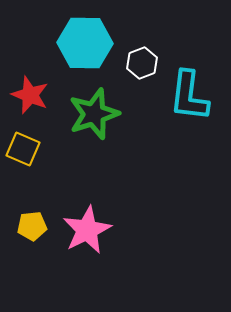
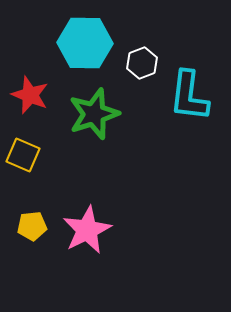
yellow square: moved 6 px down
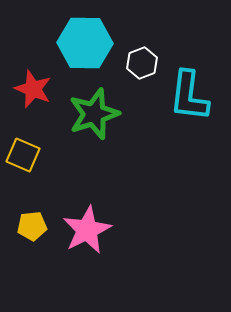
red star: moved 3 px right, 6 px up
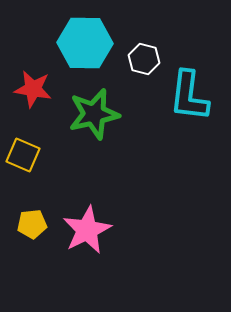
white hexagon: moved 2 px right, 4 px up; rotated 24 degrees counterclockwise
red star: rotated 12 degrees counterclockwise
green star: rotated 6 degrees clockwise
yellow pentagon: moved 2 px up
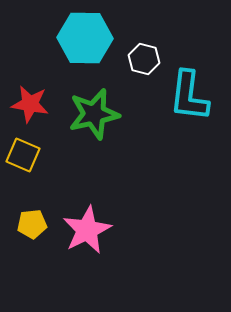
cyan hexagon: moved 5 px up
red star: moved 3 px left, 15 px down
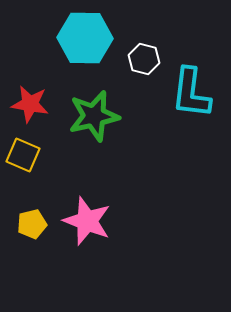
cyan L-shape: moved 2 px right, 3 px up
green star: moved 2 px down
yellow pentagon: rotated 8 degrees counterclockwise
pink star: moved 9 px up; rotated 24 degrees counterclockwise
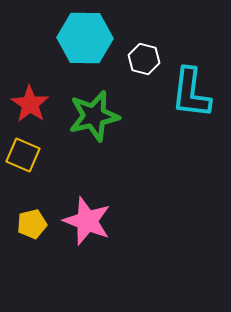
red star: rotated 24 degrees clockwise
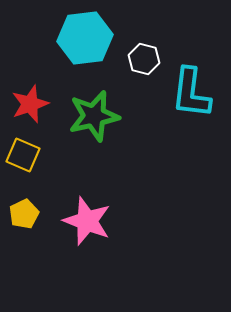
cyan hexagon: rotated 8 degrees counterclockwise
red star: rotated 18 degrees clockwise
yellow pentagon: moved 8 px left, 10 px up; rotated 12 degrees counterclockwise
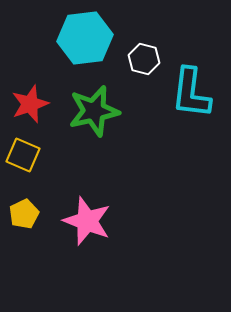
green star: moved 5 px up
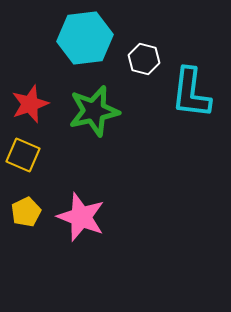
yellow pentagon: moved 2 px right, 2 px up
pink star: moved 6 px left, 4 px up
